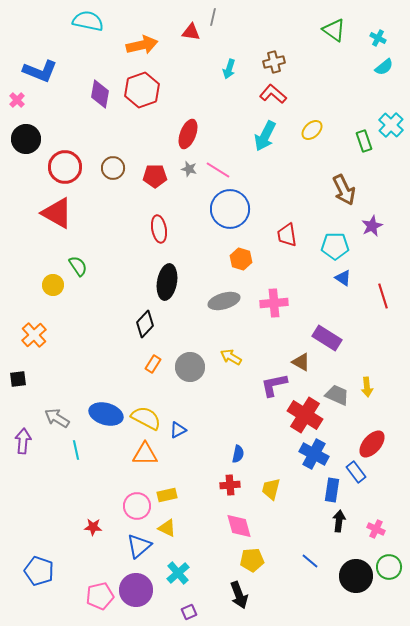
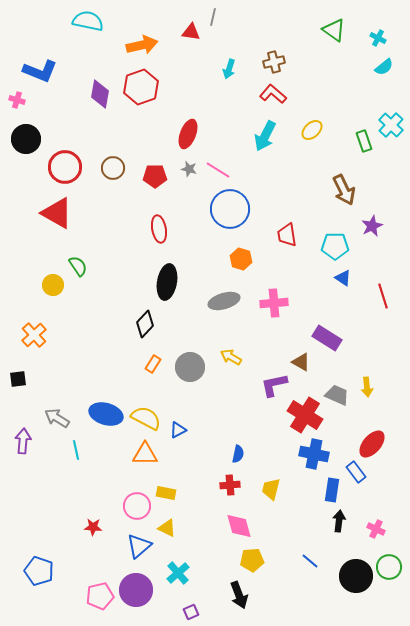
red hexagon at (142, 90): moved 1 px left, 3 px up
pink cross at (17, 100): rotated 28 degrees counterclockwise
blue cross at (314, 454): rotated 16 degrees counterclockwise
yellow rectangle at (167, 495): moved 1 px left, 2 px up; rotated 24 degrees clockwise
purple square at (189, 612): moved 2 px right
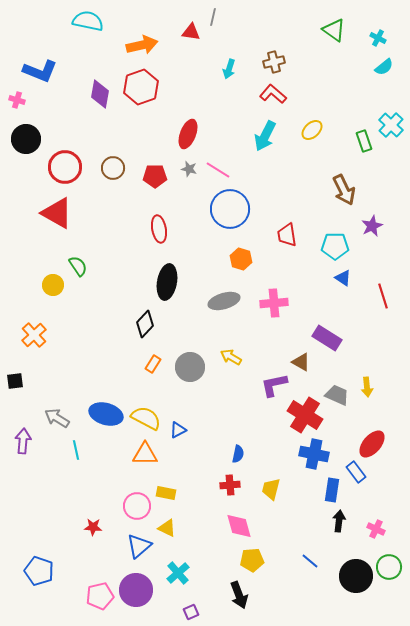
black square at (18, 379): moved 3 px left, 2 px down
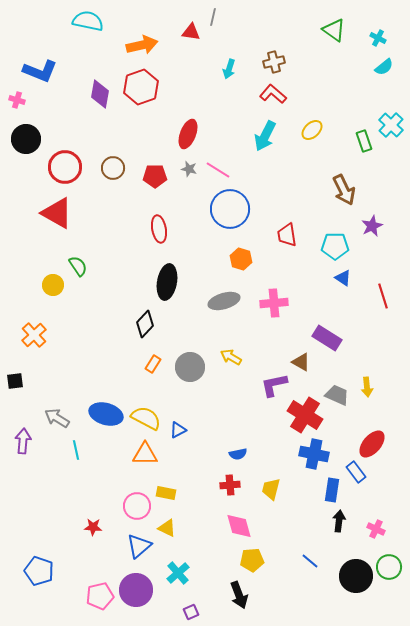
blue semicircle at (238, 454): rotated 66 degrees clockwise
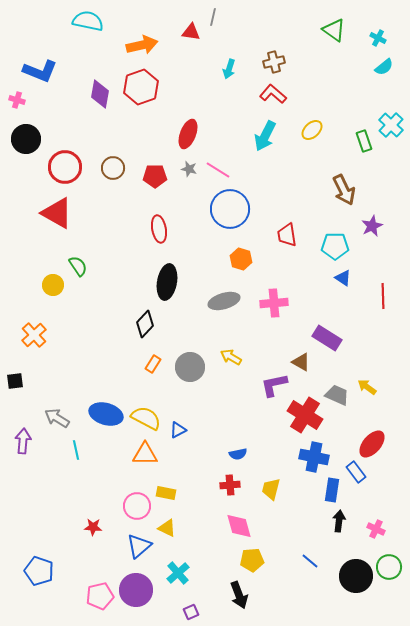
red line at (383, 296): rotated 15 degrees clockwise
yellow arrow at (367, 387): rotated 132 degrees clockwise
blue cross at (314, 454): moved 3 px down
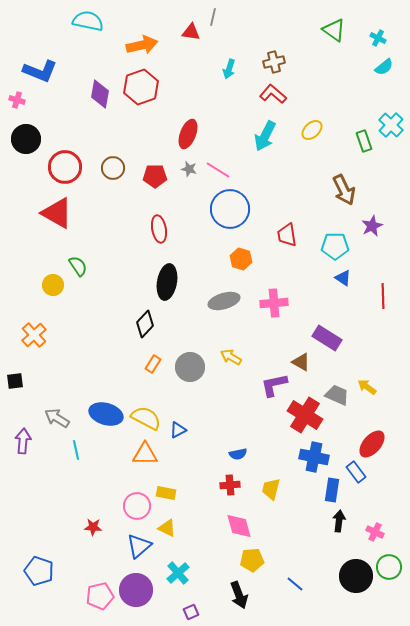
pink cross at (376, 529): moved 1 px left, 3 px down
blue line at (310, 561): moved 15 px left, 23 px down
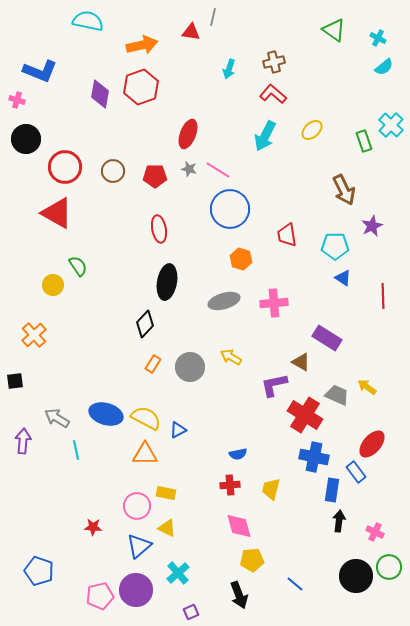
brown circle at (113, 168): moved 3 px down
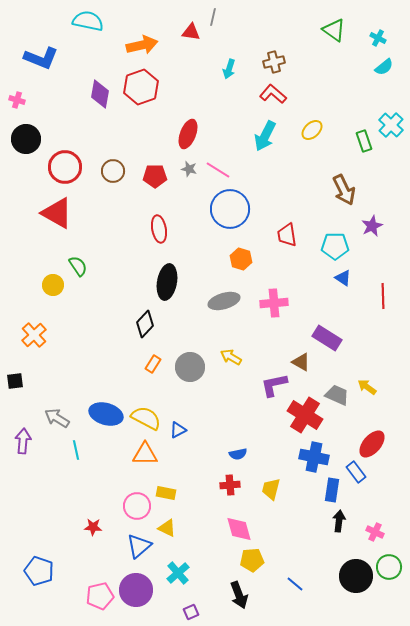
blue L-shape at (40, 71): moved 1 px right, 13 px up
pink diamond at (239, 526): moved 3 px down
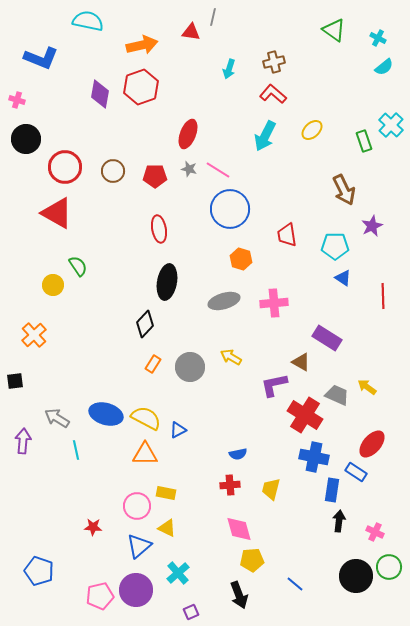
blue rectangle at (356, 472): rotated 20 degrees counterclockwise
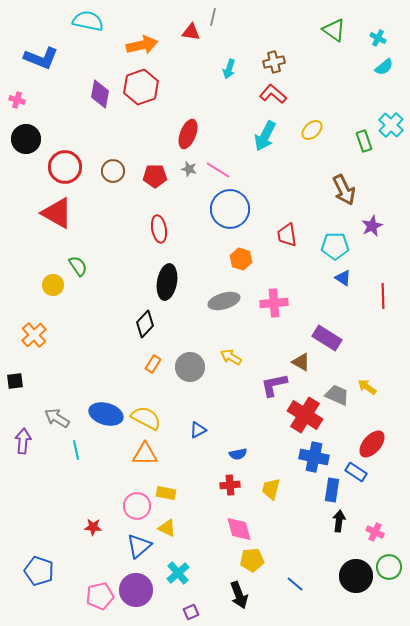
blue triangle at (178, 430): moved 20 px right
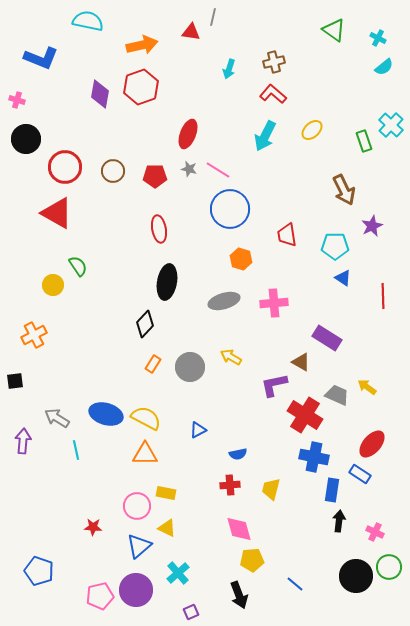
orange cross at (34, 335): rotated 15 degrees clockwise
blue rectangle at (356, 472): moved 4 px right, 2 px down
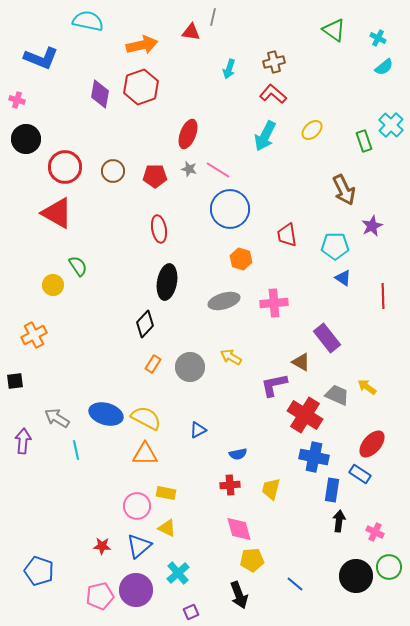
purple rectangle at (327, 338): rotated 20 degrees clockwise
red star at (93, 527): moved 9 px right, 19 px down
